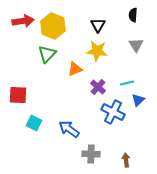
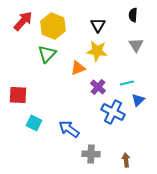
red arrow: rotated 40 degrees counterclockwise
orange triangle: moved 3 px right, 1 px up
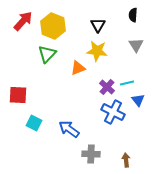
purple cross: moved 9 px right
blue triangle: rotated 24 degrees counterclockwise
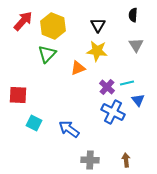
gray cross: moved 1 px left, 6 px down
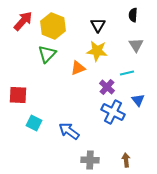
cyan line: moved 10 px up
blue arrow: moved 2 px down
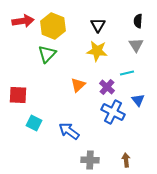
black semicircle: moved 5 px right, 6 px down
red arrow: rotated 40 degrees clockwise
orange triangle: moved 17 px down; rotated 21 degrees counterclockwise
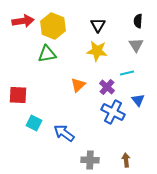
green triangle: rotated 36 degrees clockwise
blue arrow: moved 5 px left, 2 px down
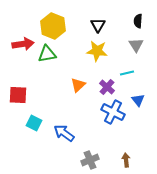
red arrow: moved 23 px down
gray cross: rotated 24 degrees counterclockwise
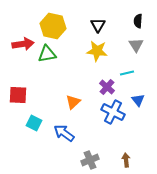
yellow hexagon: rotated 10 degrees counterclockwise
orange triangle: moved 5 px left, 17 px down
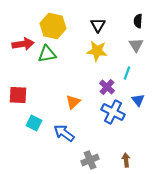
cyan line: rotated 56 degrees counterclockwise
